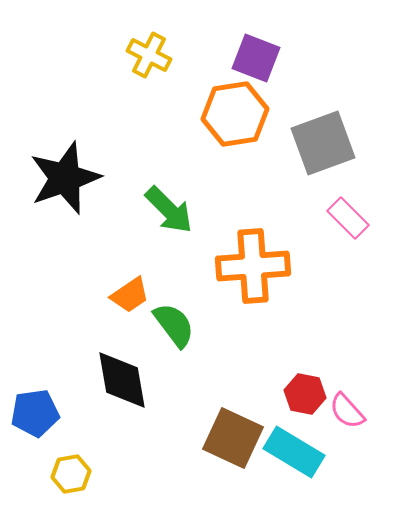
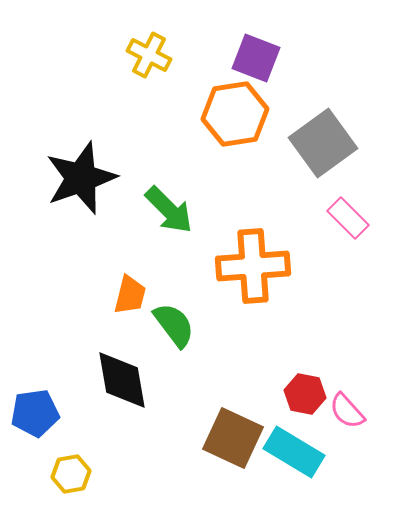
gray square: rotated 16 degrees counterclockwise
black star: moved 16 px right
orange trapezoid: rotated 42 degrees counterclockwise
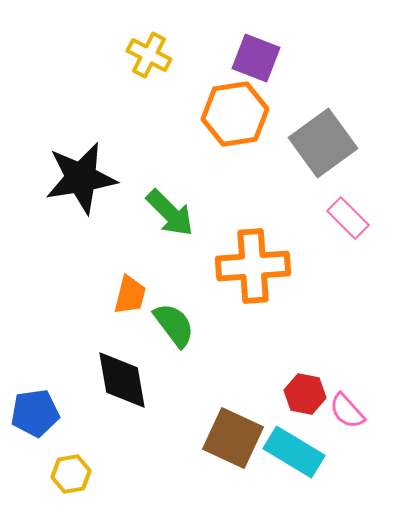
black star: rotated 10 degrees clockwise
green arrow: moved 1 px right, 3 px down
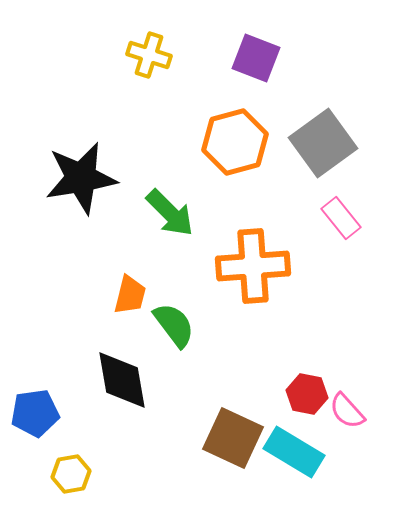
yellow cross: rotated 9 degrees counterclockwise
orange hexagon: moved 28 px down; rotated 6 degrees counterclockwise
pink rectangle: moved 7 px left; rotated 6 degrees clockwise
red hexagon: moved 2 px right
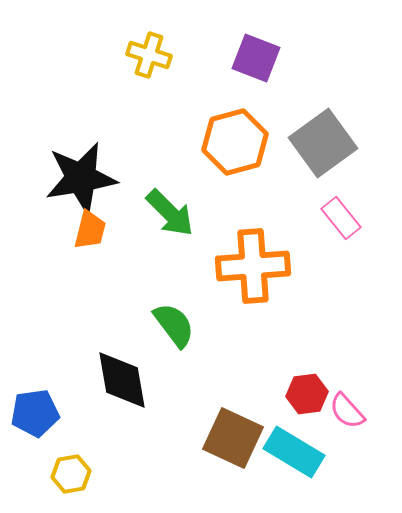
orange trapezoid: moved 40 px left, 65 px up
red hexagon: rotated 18 degrees counterclockwise
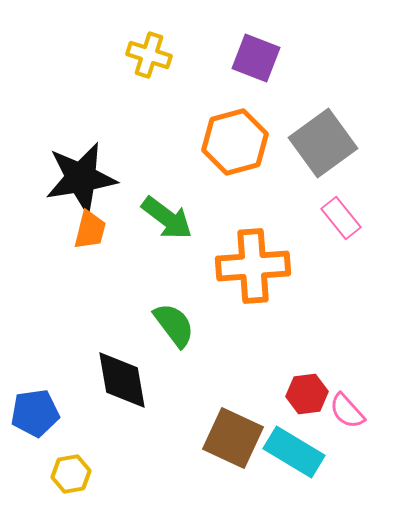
green arrow: moved 3 px left, 5 px down; rotated 8 degrees counterclockwise
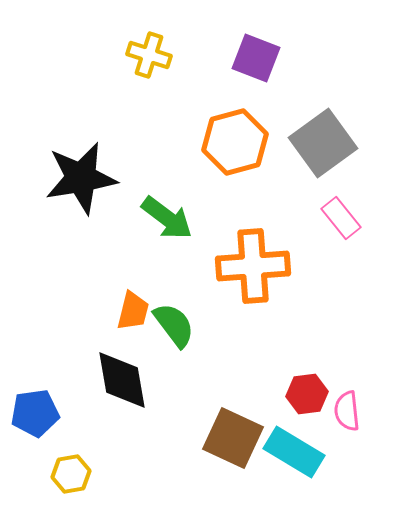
orange trapezoid: moved 43 px right, 81 px down
pink semicircle: rotated 36 degrees clockwise
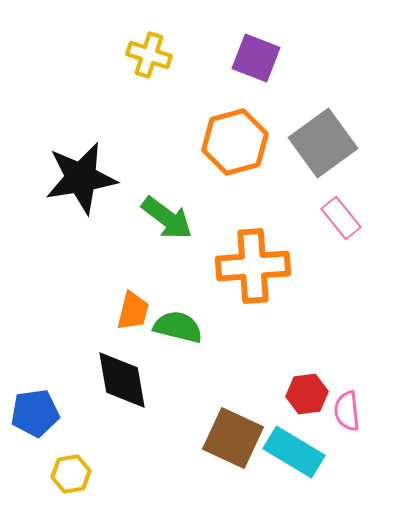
green semicircle: moved 4 px right, 2 px down; rotated 39 degrees counterclockwise
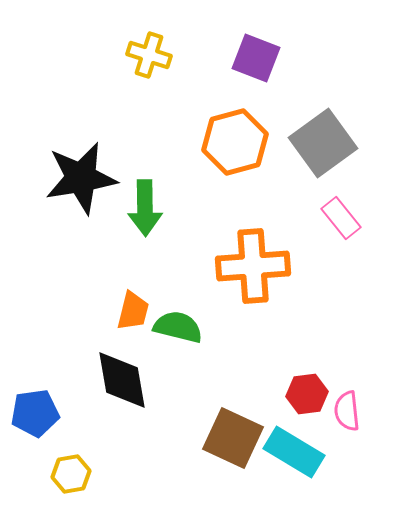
green arrow: moved 22 px left, 10 px up; rotated 52 degrees clockwise
